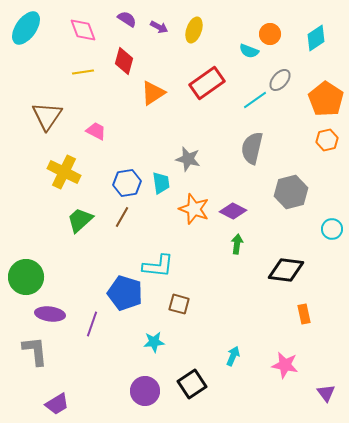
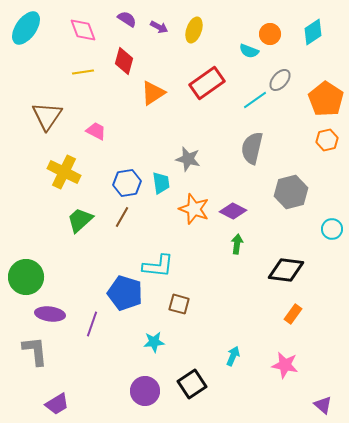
cyan diamond at (316, 38): moved 3 px left, 6 px up
orange rectangle at (304, 314): moved 11 px left; rotated 48 degrees clockwise
purple triangle at (326, 393): moved 3 px left, 12 px down; rotated 12 degrees counterclockwise
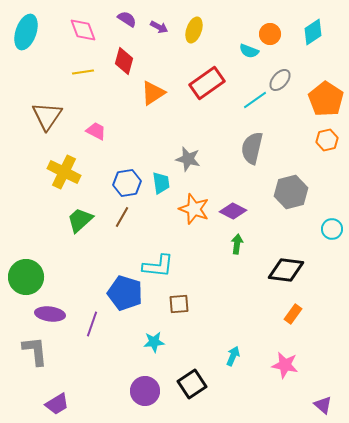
cyan ellipse at (26, 28): moved 4 px down; rotated 16 degrees counterclockwise
brown square at (179, 304): rotated 20 degrees counterclockwise
